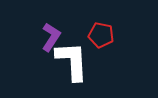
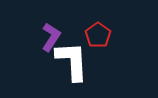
red pentagon: moved 3 px left; rotated 25 degrees clockwise
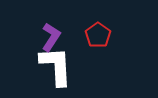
white L-shape: moved 16 px left, 5 px down
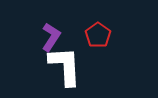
white L-shape: moved 9 px right
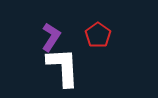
white L-shape: moved 2 px left, 1 px down
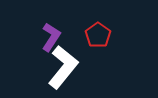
white L-shape: rotated 42 degrees clockwise
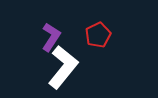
red pentagon: rotated 10 degrees clockwise
